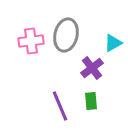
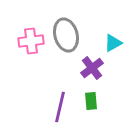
gray ellipse: rotated 28 degrees counterclockwise
purple line: moved 1 px down; rotated 36 degrees clockwise
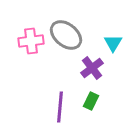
gray ellipse: rotated 36 degrees counterclockwise
cyan triangle: rotated 30 degrees counterclockwise
green rectangle: rotated 30 degrees clockwise
purple line: rotated 8 degrees counterclockwise
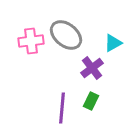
cyan triangle: rotated 30 degrees clockwise
purple line: moved 2 px right, 1 px down
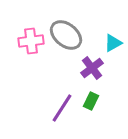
purple line: rotated 28 degrees clockwise
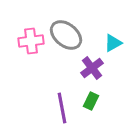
purple line: rotated 44 degrees counterclockwise
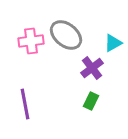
purple line: moved 37 px left, 4 px up
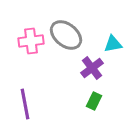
cyan triangle: moved 1 px down; rotated 18 degrees clockwise
green rectangle: moved 3 px right
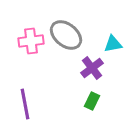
green rectangle: moved 2 px left
